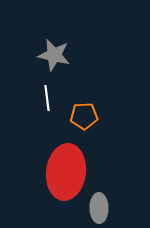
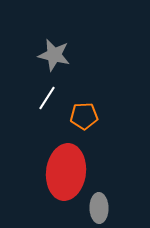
white line: rotated 40 degrees clockwise
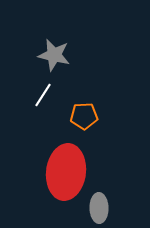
white line: moved 4 px left, 3 px up
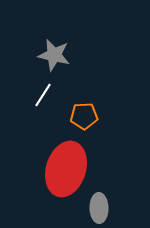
red ellipse: moved 3 px up; rotated 10 degrees clockwise
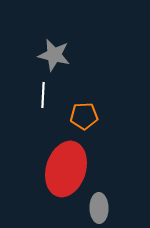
white line: rotated 30 degrees counterclockwise
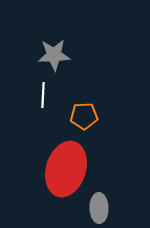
gray star: rotated 16 degrees counterclockwise
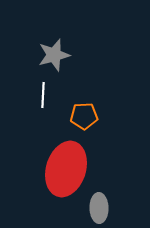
gray star: rotated 12 degrees counterclockwise
